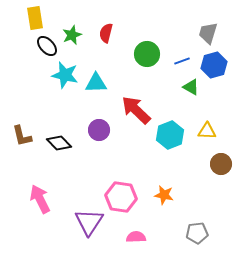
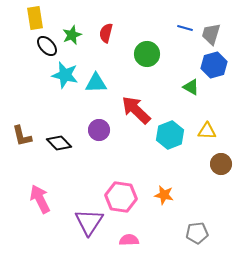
gray trapezoid: moved 3 px right, 1 px down
blue line: moved 3 px right, 33 px up; rotated 35 degrees clockwise
pink semicircle: moved 7 px left, 3 px down
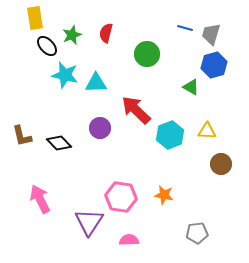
purple circle: moved 1 px right, 2 px up
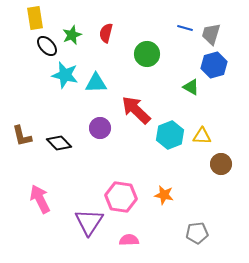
yellow triangle: moved 5 px left, 5 px down
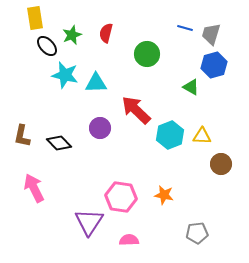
brown L-shape: rotated 25 degrees clockwise
pink arrow: moved 6 px left, 11 px up
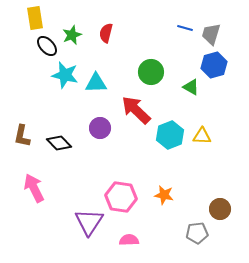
green circle: moved 4 px right, 18 px down
brown circle: moved 1 px left, 45 px down
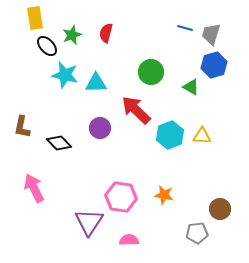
brown L-shape: moved 9 px up
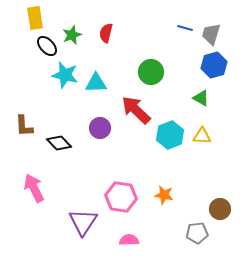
green triangle: moved 10 px right, 11 px down
brown L-shape: moved 2 px right, 1 px up; rotated 15 degrees counterclockwise
purple triangle: moved 6 px left
